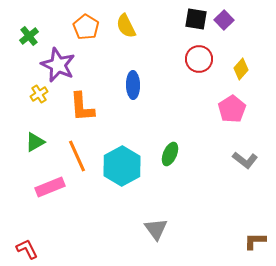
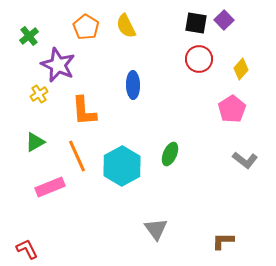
black square: moved 4 px down
orange L-shape: moved 2 px right, 4 px down
brown L-shape: moved 32 px left
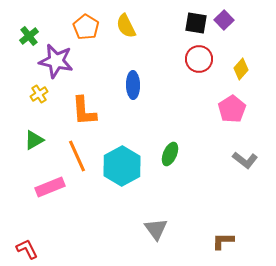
purple star: moved 2 px left, 4 px up; rotated 12 degrees counterclockwise
green triangle: moved 1 px left, 2 px up
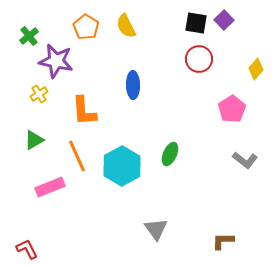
yellow diamond: moved 15 px right
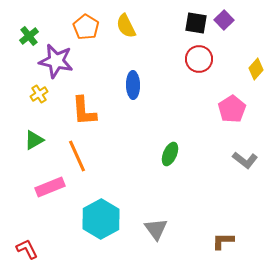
cyan hexagon: moved 21 px left, 53 px down
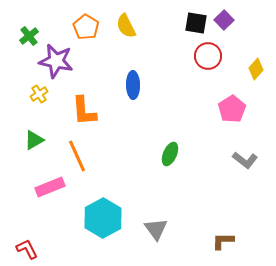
red circle: moved 9 px right, 3 px up
cyan hexagon: moved 2 px right, 1 px up
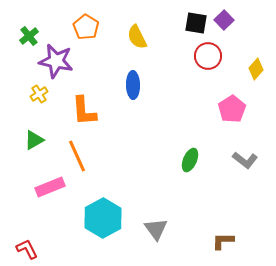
yellow semicircle: moved 11 px right, 11 px down
green ellipse: moved 20 px right, 6 px down
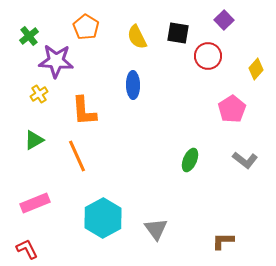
black square: moved 18 px left, 10 px down
purple star: rotated 8 degrees counterclockwise
pink rectangle: moved 15 px left, 16 px down
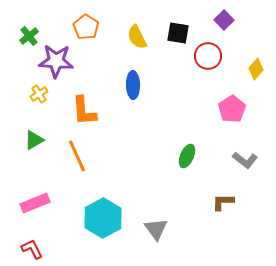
green ellipse: moved 3 px left, 4 px up
brown L-shape: moved 39 px up
red L-shape: moved 5 px right
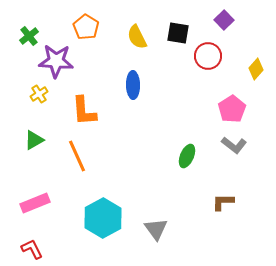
gray L-shape: moved 11 px left, 15 px up
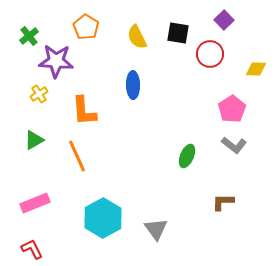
red circle: moved 2 px right, 2 px up
yellow diamond: rotated 50 degrees clockwise
